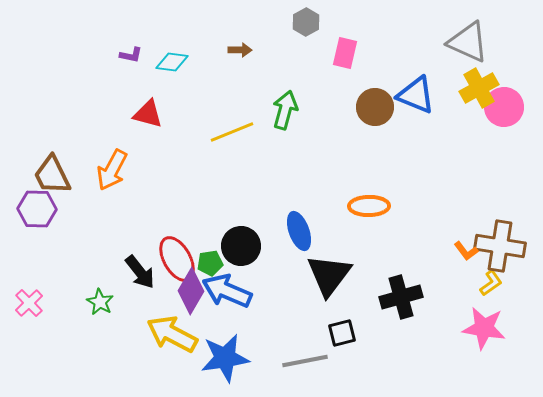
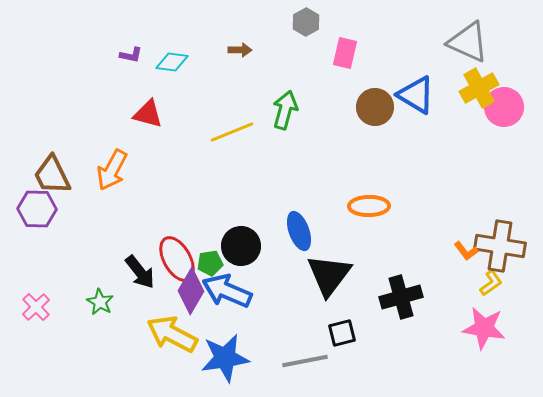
blue triangle: rotated 9 degrees clockwise
pink cross: moved 7 px right, 4 px down
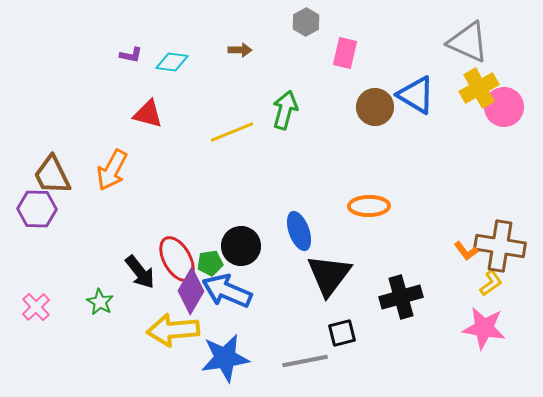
yellow arrow: moved 1 px right, 4 px up; rotated 33 degrees counterclockwise
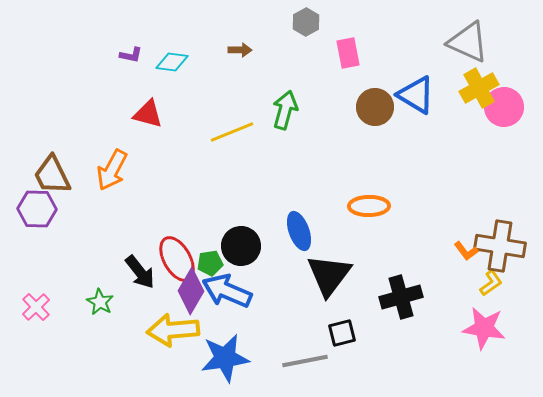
pink rectangle: moved 3 px right; rotated 24 degrees counterclockwise
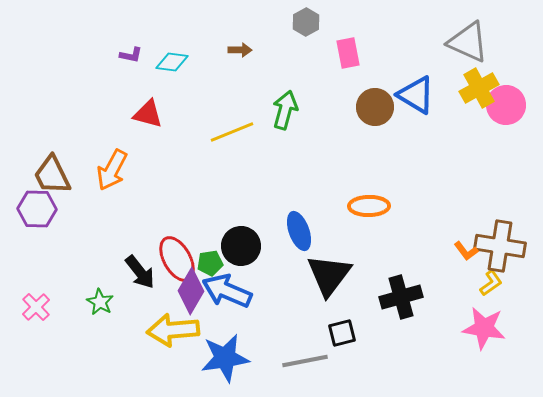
pink circle: moved 2 px right, 2 px up
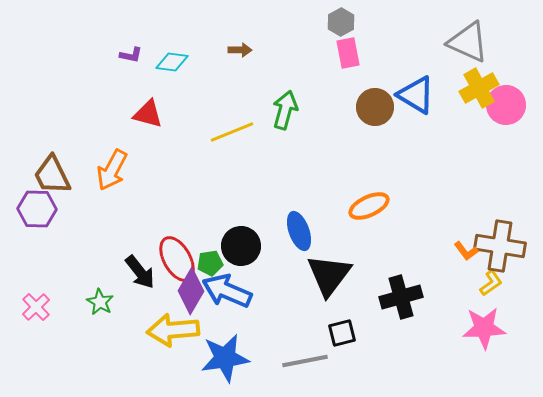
gray hexagon: moved 35 px right
orange ellipse: rotated 24 degrees counterclockwise
pink star: rotated 12 degrees counterclockwise
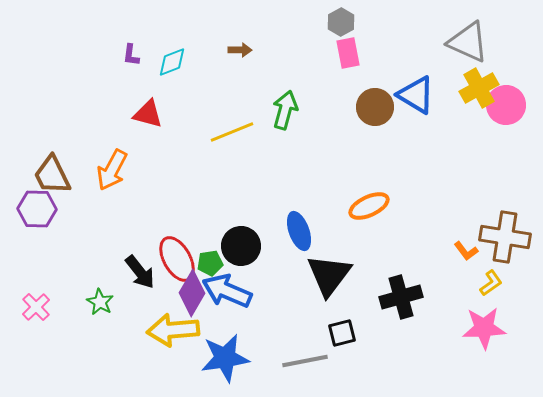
purple L-shape: rotated 85 degrees clockwise
cyan diamond: rotated 28 degrees counterclockwise
brown cross: moved 5 px right, 9 px up
purple diamond: moved 1 px right, 2 px down
